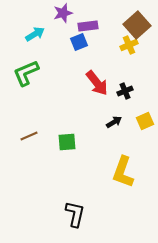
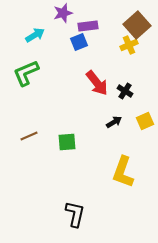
cyan arrow: moved 1 px down
black cross: rotated 35 degrees counterclockwise
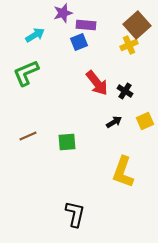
purple rectangle: moved 2 px left, 1 px up; rotated 12 degrees clockwise
brown line: moved 1 px left
